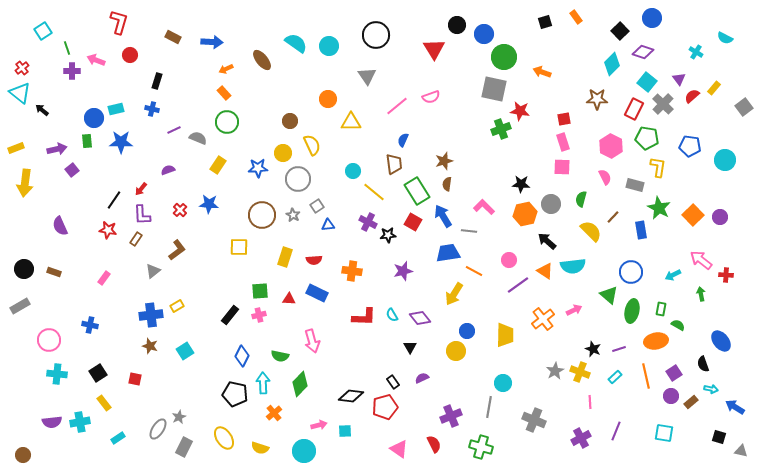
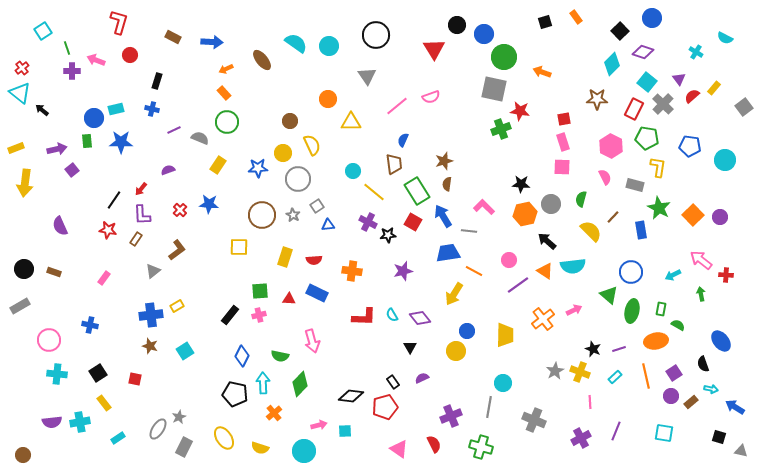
gray semicircle at (198, 138): moved 2 px right
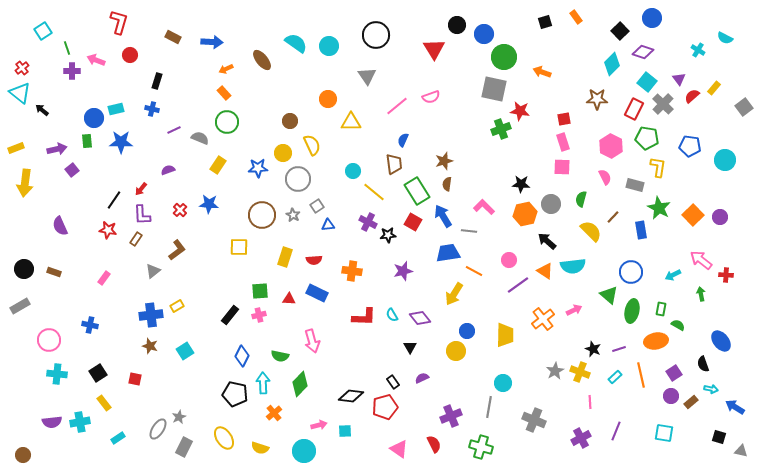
cyan cross at (696, 52): moved 2 px right, 2 px up
orange line at (646, 376): moved 5 px left, 1 px up
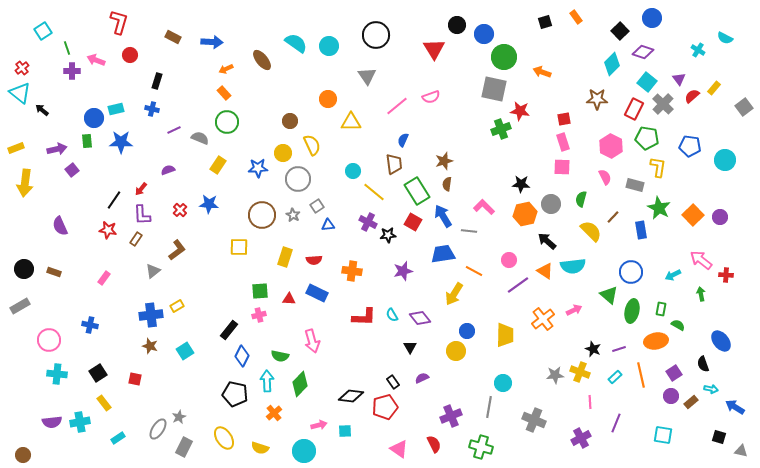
blue trapezoid at (448, 253): moved 5 px left, 1 px down
black rectangle at (230, 315): moved 1 px left, 15 px down
gray star at (555, 371): moved 4 px down; rotated 24 degrees clockwise
cyan arrow at (263, 383): moved 4 px right, 2 px up
purple line at (616, 431): moved 8 px up
cyan square at (664, 433): moved 1 px left, 2 px down
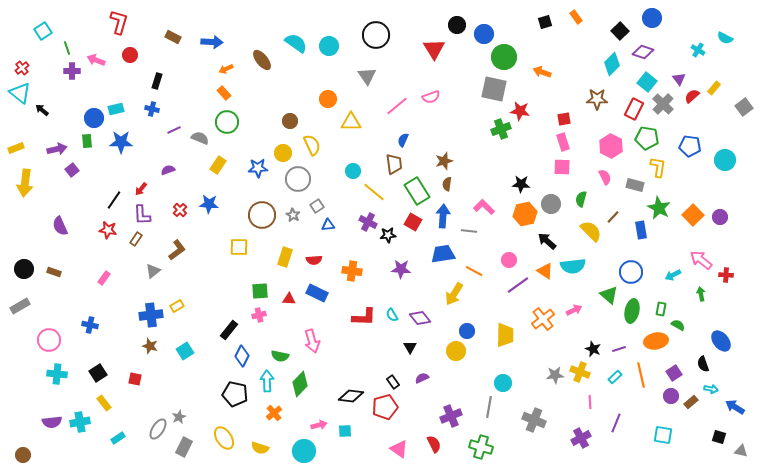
blue arrow at (443, 216): rotated 35 degrees clockwise
purple star at (403, 271): moved 2 px left, 2 px up; rotated 18 degrees clockwise
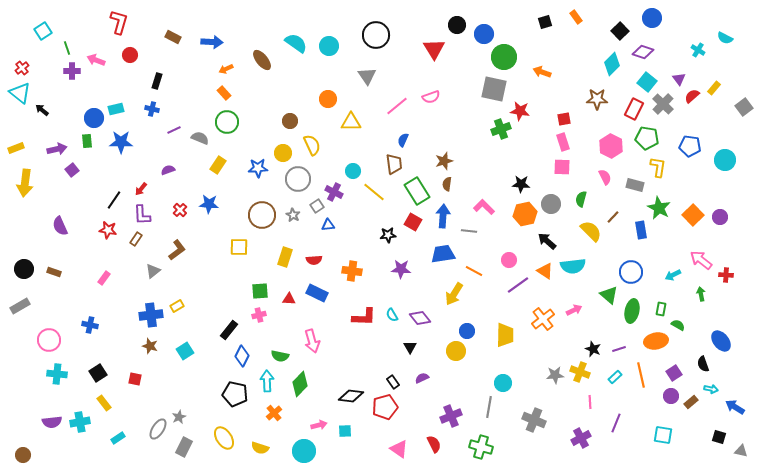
purple cross at (368, 222): moved 34 px left, 30 px up
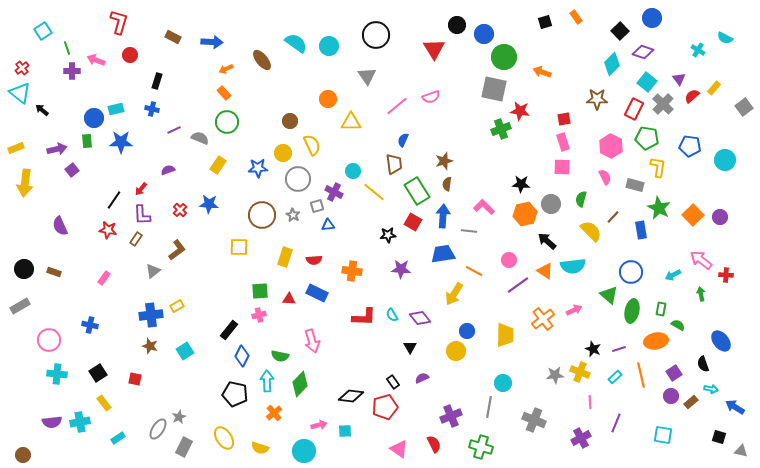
gray square at (317, 206): rotated 16 degrees clockwise
